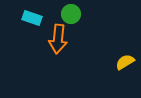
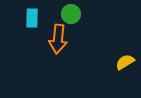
cyan rectangle: rotated 72 degrees clockwise
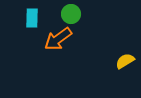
orange arrow: rotated 48 degrees clockwise
yellow semicircle: moved 1 px up
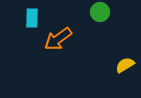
green circle: moved 29 px right, 2 px up
yellow semicircle: moved 4 px down
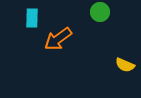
yellow semicircle: rotated 126 degrees counterclockwise
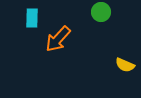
green circle: moved 1 px right
orange arrow: rotated 12 degrees counterclockwise
